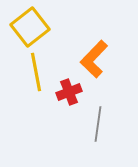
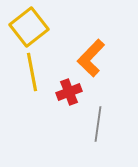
yellow square: moved 1 px left
orange L-shape: moved 3 px left, 1 px up
yellow line: moved 4 px left
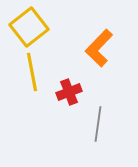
orange L-shape: moved 8 px right, 10 px up
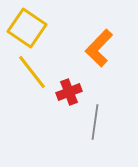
yellow square: moved 2 px left, 1 px down; rotated 18 degrees counterclockwise
yellow line: rotated 27 degrees counterclockwise
gray line: moved 3 px left, 2 px up
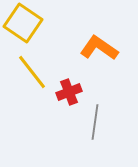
yellow square: moved 4 px left, 5 px up
orange L-shape: rotated 81 degrees clockwise
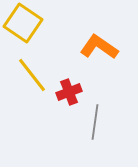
orange L-shape: moved 1 px up
yellow line: moved 3 px down
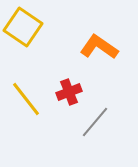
yellow square: moved 4 px down
yellow line: moved 6 px left, 24 px down
gray line: rotated 32 degrees clockwise
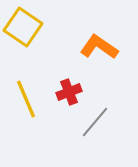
yellow line: rotated 15 degrees clockwise
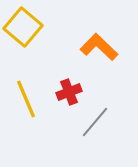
yellow square: rotated 6 degrees clockwise
orange L-shape: rotated 9 degrees clockwise
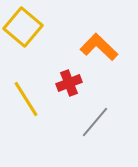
red cross: moved 9 px up
yellow line: rotated 9 degrees counterclockwise
